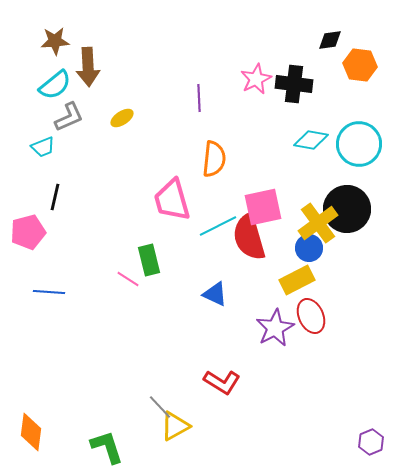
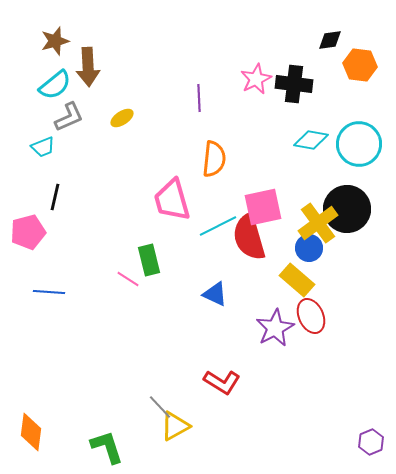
brown star: rotated 12 degrees counterclockwise
yellow rectangle: rotated 68 degrees clockwise
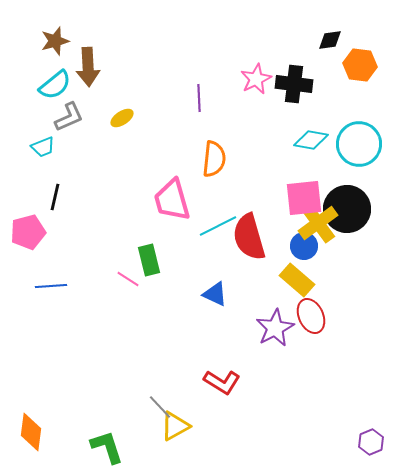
pink square: moved 41 px right, 9 px up; rotated 6 degrees clockwise
blue circle: moved 5 px left, 2 px up
blue line: moved 2 px right, 6 px up; rotated 8 degrees counterclockwise
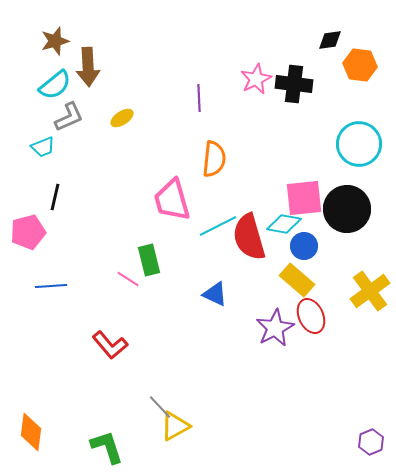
cyan diamond: moved 27 px left, 84 px down
yellow cross: moved 52 px right, 68 px down
red L-shape: moved 112 px left, 37 px up; rotated 18 degrees clockwise
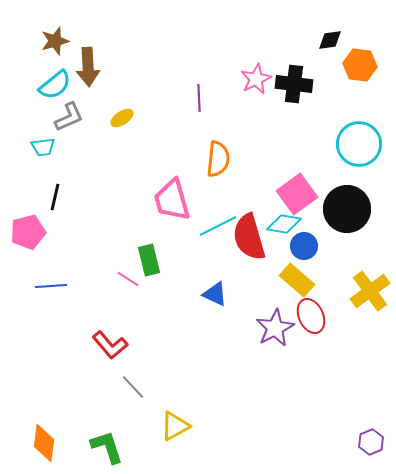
cyan trapezoid: rotated 15 degrees clockwise
orange semicircle: moved 4 px right
pink square: moved 7 px left, 4 px up; rotated 30 degrees counterclockwise
gray line: moved 27 px left, 20 px up
orange diamond: moved 13 px right, 11 px down
